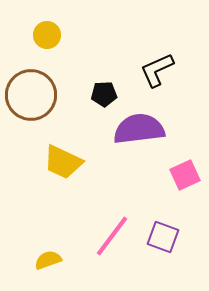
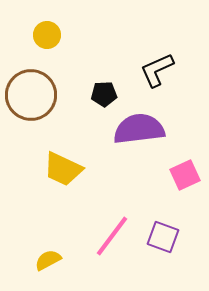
yellow trapezoid: moved 7 px down
yellow semicircle: rotated 8 degrees counterclockwise
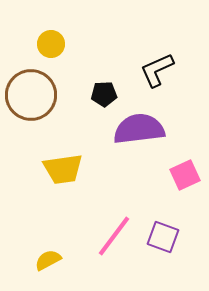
yellow circle: moved 4 px right, 9 px down
yellow trapezoid: rotated 33 degrees counterclockwise
pink line: moved 2 px right
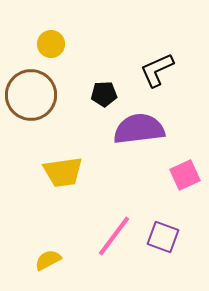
yellow trapezoid: moved 3 px down
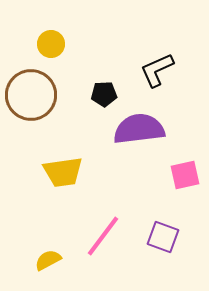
pink square: rotated 12 degrees clockwise
pink line: moved 11 px left
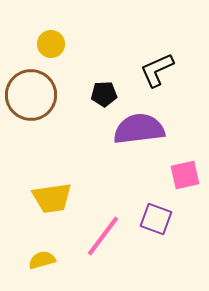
yellow trapezoid: moved 11 px left, 26 px down
purple square: moved 7 px left, 18 px up
yellow semicircle: moved 6 px left; rotated 12 degrees clockwise
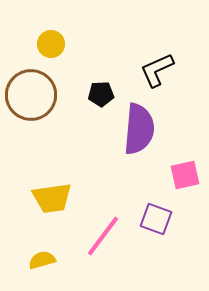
black pentagon: moved 3 px left
purple semicircle: rotated 102 degrees clockwise
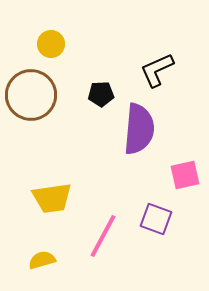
pink line: rotated 9 degrees counterclockwise
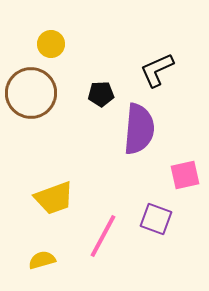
brown circle: moved 2 px up
yellow trapezoid: moved 2 px right; rotated 12 degrees counterclockwise
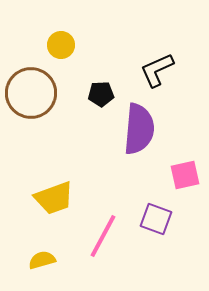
yellow circle: moved 10 px right, 1 px down
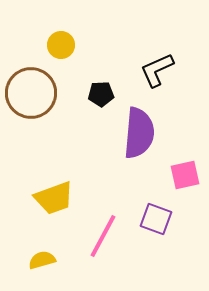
purple semicircle: moved 4 px down
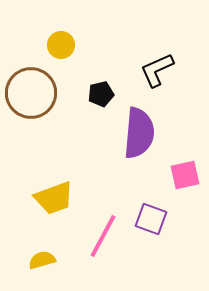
black pentagon: rotated 10 degrees counterclockwise
purple square: moved 5 px left
